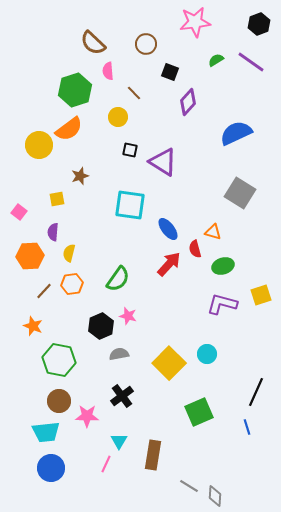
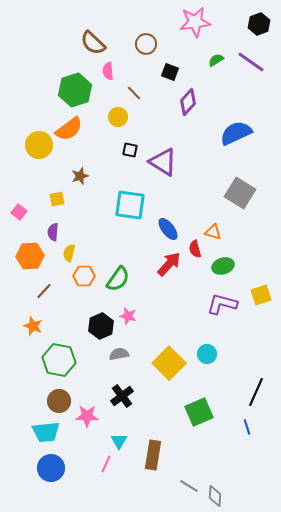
orange hexagon at (72, 284): moved 12 px right, 8 px up; rotated 10 degrees clockwise
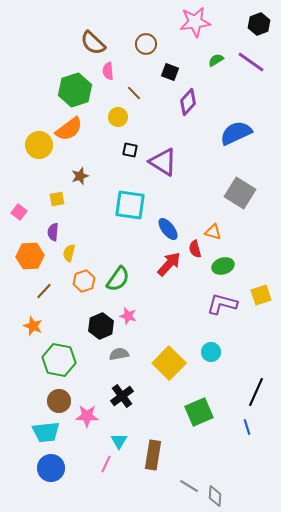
orange hexagon at (84, 276): moved 5 px down; rotated 20 degrees counterclockwise
cyan circle at (207, 354): moved 4 px right, 2 px up
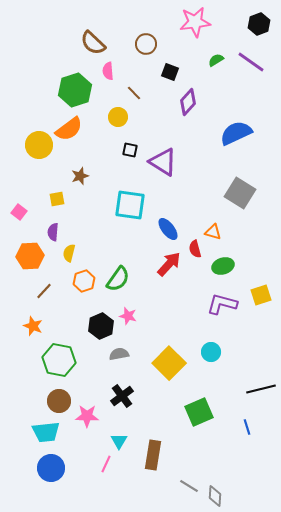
black line at (256, 392): moved 5 px right, 3 px up; rotated 52 degrees clockwise
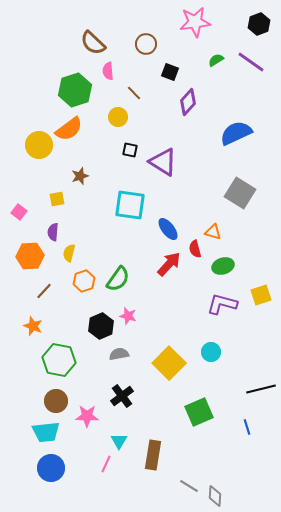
brown circle at (59, 401): moved 3 px left
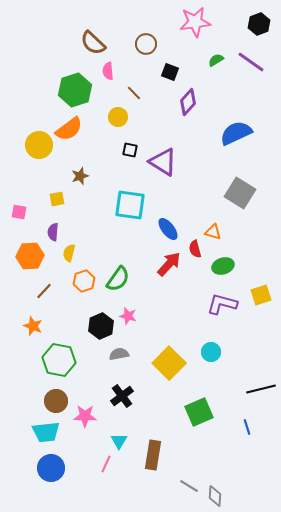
pink square at (19, 212): rotated 28 degrees counterclockwise
pink star at (87, 416): moved 2 px left
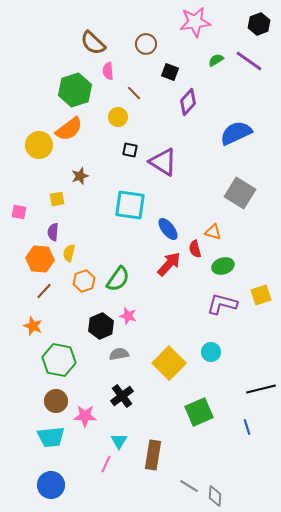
purple line at (251, 62): moved 2 px left, 1 px up
orange hexagon at (30, 256): moved 10 px right, 3 px down; rotated 8 degrees clockwise
cyan trapezoid at (46, 432): moved 5 px right, 5 px down
blue circle at (51, 468): moved 17 px down
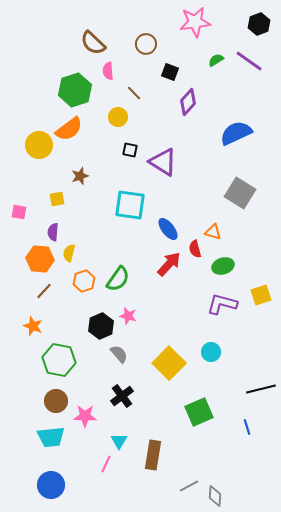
gray semicircle at (119, 354): rotated 60 degrees clockwise
gray line at (189, 486): rotated 60 degrees counterclockwise
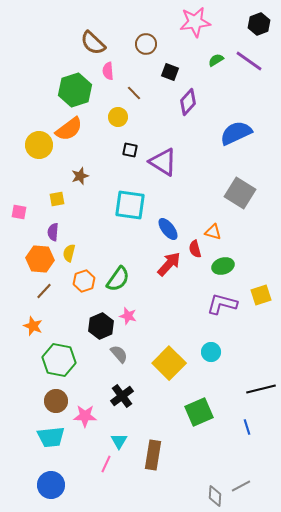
gray line at (189, 486): moved 52 px right
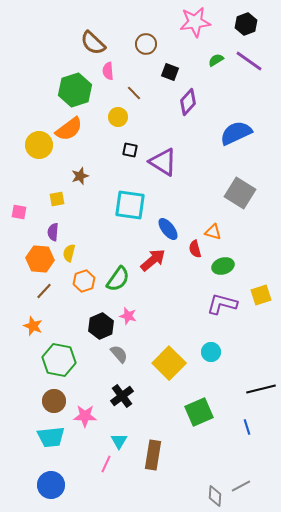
black hexagon at (259, 24): moved 13 px left
red arrow at (169, 264): moved 16 px left, 4 px up; rotated 8 degrees clockwise
brown circle at (56, 401): moved 2 px left
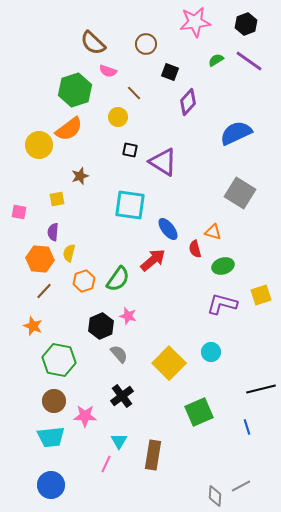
pink semicircle at (108, 71): rotated 66 degrees counterclockwise
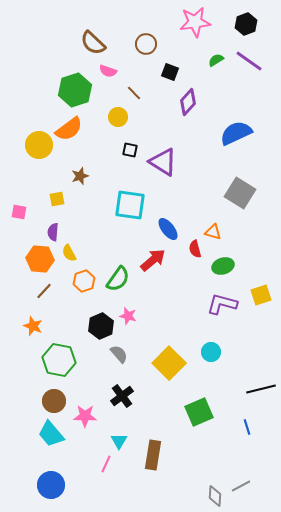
yellow semicircle at (69, 253): rotated 42 degrees counterclockwise
cyan trapezoid at (51, 437): moved 3 px up; rotated 56 degrees clockwise
